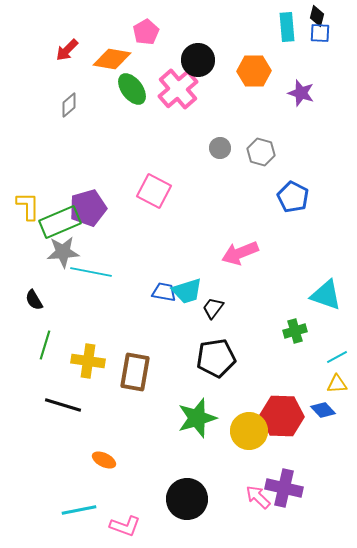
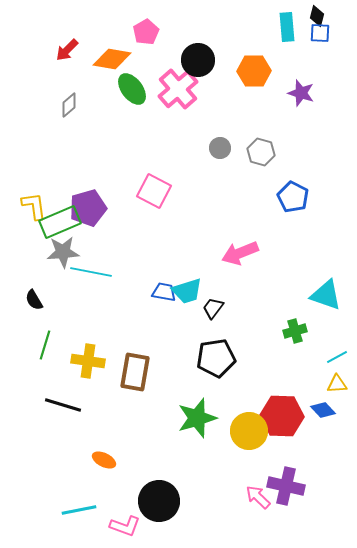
yellow L-shape at (28, 206): moved 6 px right; rotated 8 degrees counterclockwise
purple cross at (284, 488): moved 2 px right, 2 px up
black circle at (187, 499): moved 28 px left, 2 px down
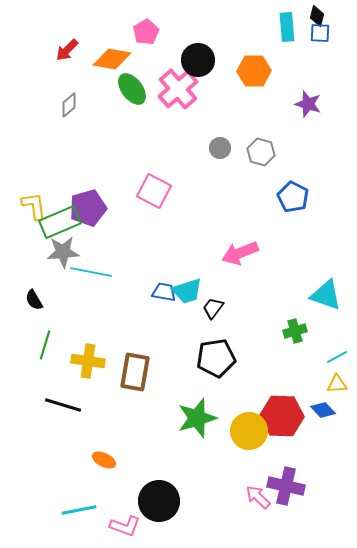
purple star at (301, 93): moved 7 px right, 11 px down
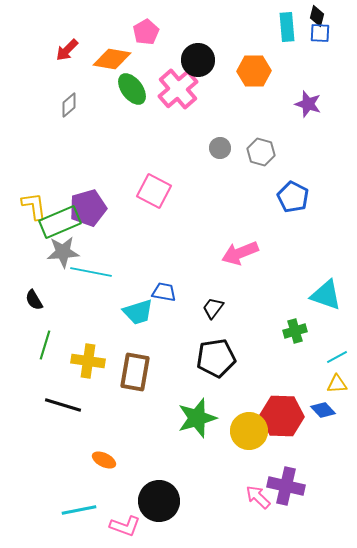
cyan trapezoid at (187, 291): moved 49 px left, 21 px down
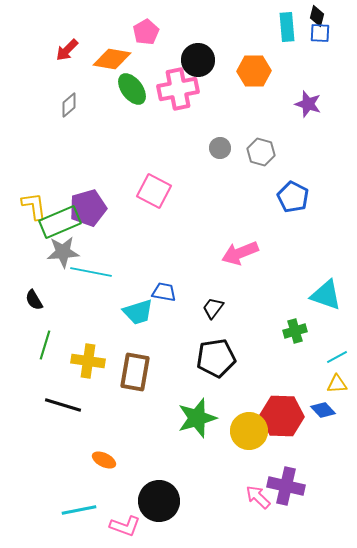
pink cross at (178, 89): rotated 30 degrees clockwise
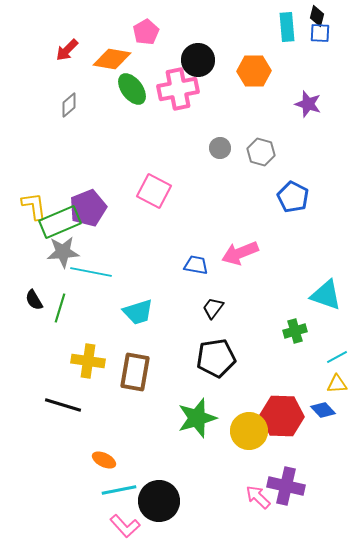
purple pentagon at (88, 208): rotated 6 degrees counterclockwise
blue trapezoid at (164, 292): moved 32 px right, 27 px up
green line at (45, 345): moved 15 px right, 37 px up
cyan line at (79, 510): moved 40 px right, 20 px up
pink L-shape at (125, 526): rotated 28 degrees clockwise
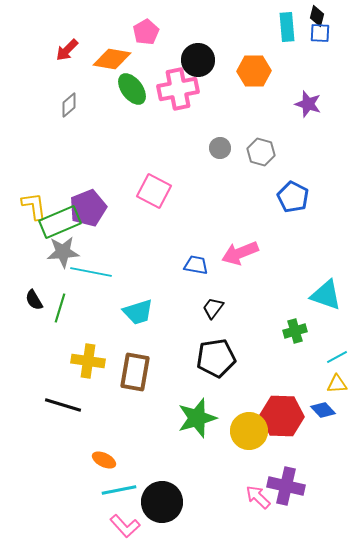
black circle at (159, 501): moved 3 px right, 1 px down
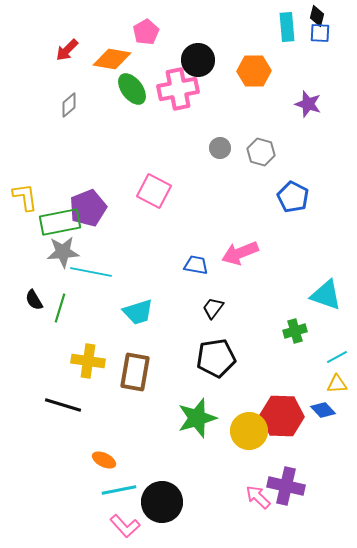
yellow L-shape at (34, 206): moved 9 px left, 9 px up
green rectangle at (60, 222): rotated 12 degrees clockwise
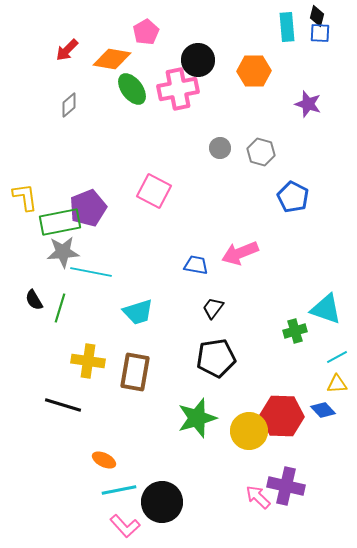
cyan triangle at (326, 295): moved 14 px down
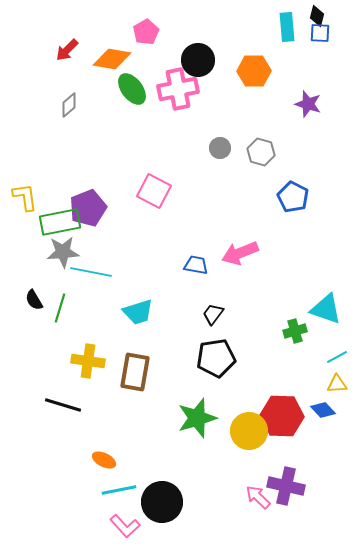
black trapezoid at (213, 308): moved 6 px down
